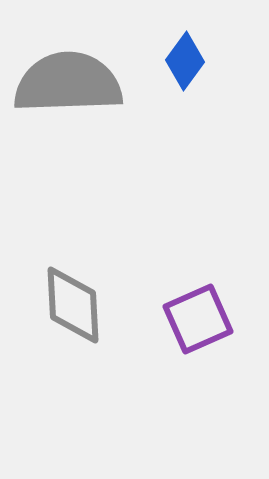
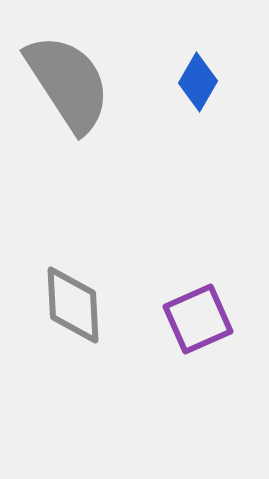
blue diamond: moved 13 px right, 21 px down; rotated 6 degrees counterclockwise
gray semicircle: rotated 59 degrees clockwise
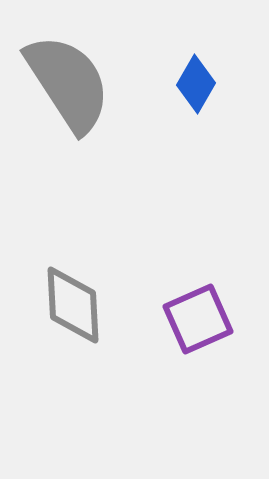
blue diamond: moved 2 px left, 2 px down
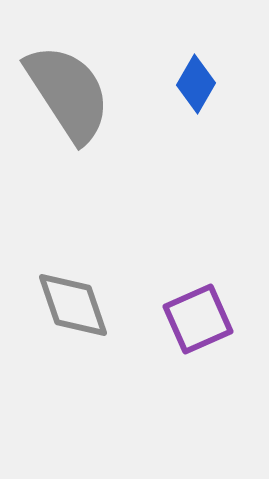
gray semicircle: moved 10 px down
gray diamond: rotated 16 degrees counterclockwise
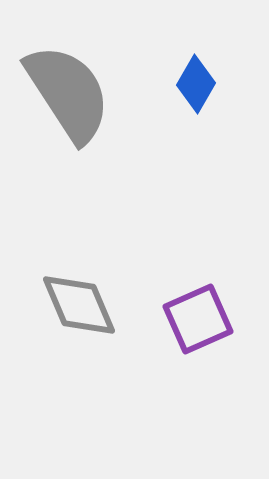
gray diamond: moved 6 px right; rotated 4 degrees counterclockwise
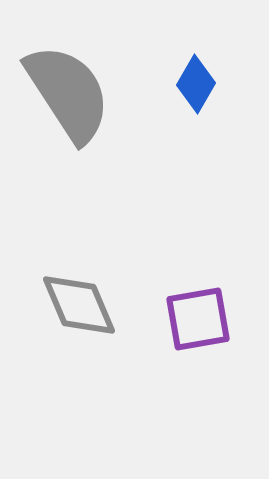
purple square: rotated 14 degrees clockwise
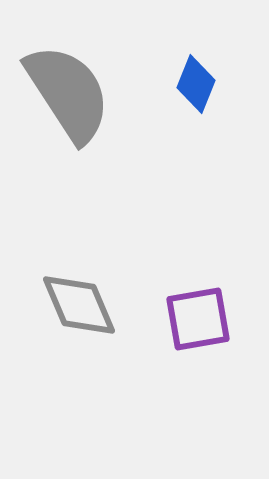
blue diamond: rotated 8 degrees counterclockwise
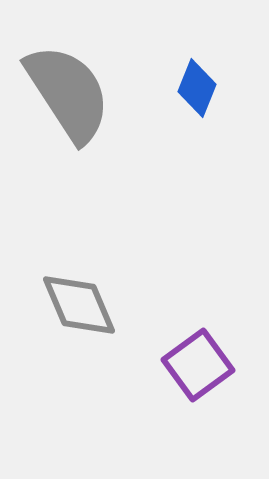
blue diamond: moved 1 px right, 4 px down
purple square: moved 46 px down; rotated 26 degrees counterclockwise
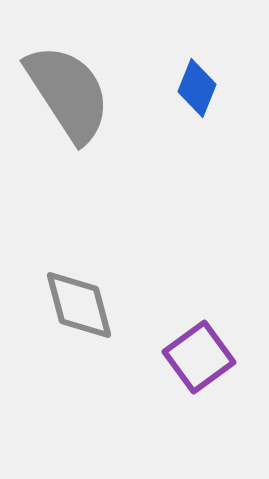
gray diamond: rotated 8 degrees clockwise
purple square: moved 1 px right, 8 px up
